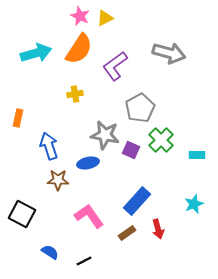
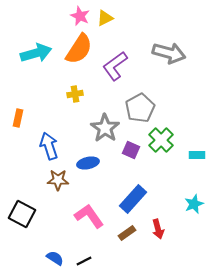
gray star: moved 7 px up; rotated 24 degrees clockwise
blue rectangle: moved 4 px left, 2 px up
blue semicircle: moved 5 px right, 6 px down
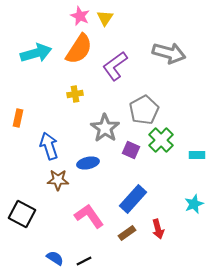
yellow triangle: rotated 30 degrees counterclockwise
gray pentagon: moved 4 px right, 2 px down
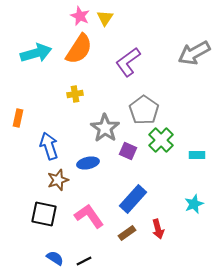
gray arrow: moved 25 px right; rotated 136 degrees clockwise
purple L-shape: moved 13 px right, 4 px up
gray pentagon: rotated 8 degrees counterclockwise
purple square: moved 3 px left, 1 px down
brown star: rotated 20 degrees counterclockwise
black square: moved 22 px right; rotated 16 degrees counterclockwise
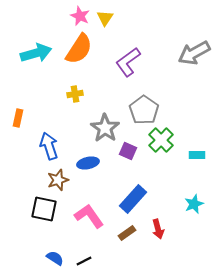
black square: moved 5 px up
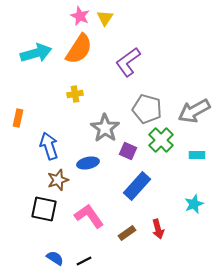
gray arrow: moved 58 px down
gray pentagon: moved 3 px right, 1 px up; rotated 20 degrees counterclockwise
blue rectangle: moved 4 px right, 13 px up
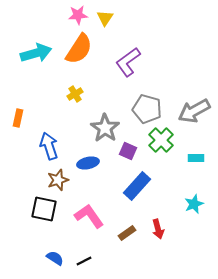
pink star: moved 2 px left, 1 px up; rotated 30 degrees counterclockwise
yellow cross: rotated 21 degrees counterclockwise
cyan rectangle: moved 1 px left, 3 px down
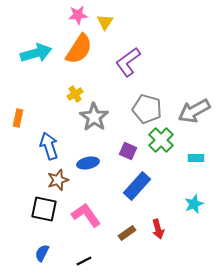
yellow triangle: moved 4 px down
gray star: moved 11 px left, 11 px up
pink L-shape: moved 3 px left, 1 px up
blue semicircle: moved 13 px left, 5 px up; rotated 96 degrees counterclockwise
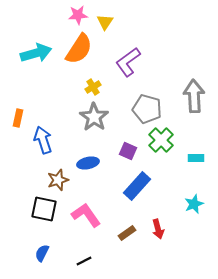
yellow cross: moved 18 px right, 7 px up
gray arrow: moved 15 px up; rotated 116 degrees clockwise
blue arrow: moved 6 px left, 6 px up
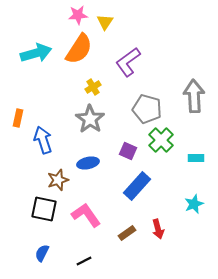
gray star: moved 4 px left, 2 px down
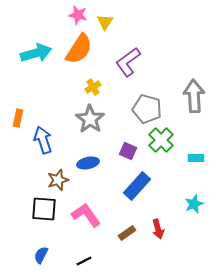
pink star: rotated 18 degrees clockwise
black square: rotated 8 degrees counterclockwise
blue semicircle: moved 1 px left, 2 px down
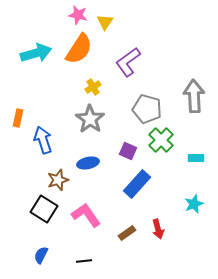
blue rectangle: moved 2 px up
black square: rotated 28 degrees clockwise
black line: rotated 21 degrees clockwise
